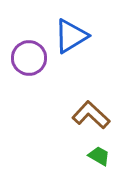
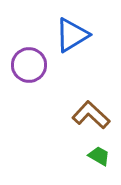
blue triangle: moved 1 px right, 1 px up
purple circle: moved 7 px down
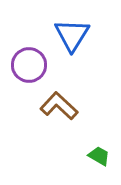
blue triangle: rotated 27 degrees counterclockwise
brown L-shape: moved 32 px left, 9 px up
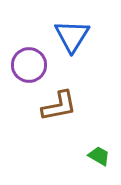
blue triangle: moved 1 px down
brown L-shape: rotated 126 degrees clockwise
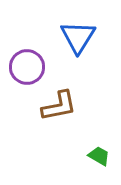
blue triangle: moved 6 px right, 1 px down
purple circle: moved 2 px left, 2 px down
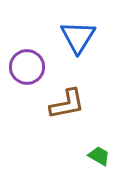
brown L-shape: moved 8 px right, 2 px up
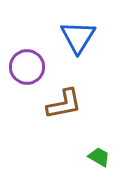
brown L-shape: moved 3 px left
green trapezoid: moved 1 px down
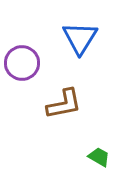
blue triangle: moved 2 px right, 1 px down
purple circle: moved 5 px left, 4 px up
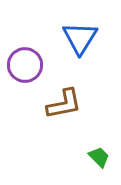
purple circle: moved 3 px right, 2 px down
green trapezoid: rotated 15 degrees clockwise
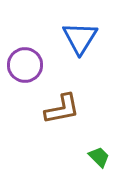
brown L-shape: moved 2 px left, 5 px down
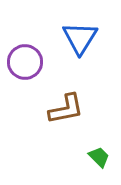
purple circle: moved 3 px up
brown L-shape: moved 4 px right
